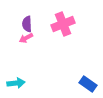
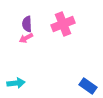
blue rectangle: moved 2 px down
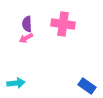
pink cross: rotated 30 degrees clockwise
blue rectangle: moved 1 px left
